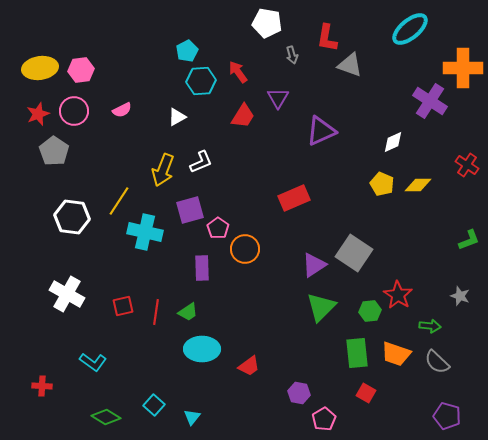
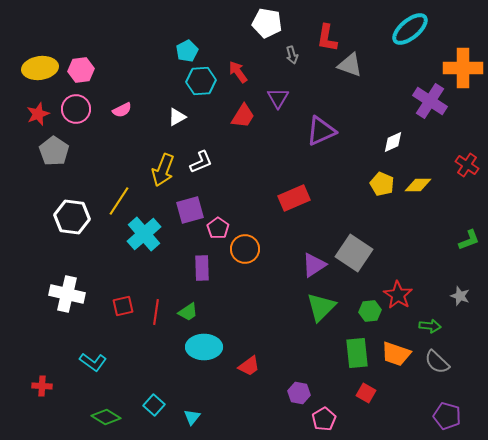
pink circle at (74, 111): moved 2 px right, 2 px up
cyan cross at (145, 232): moved 1 px left, 2 px down; rotated 36 degrees clockwise
white cross at (67, 294): rotated 16 degrees counterclockwise
cyan ellipse at (202, 349): moved 2 px right, 2 px up
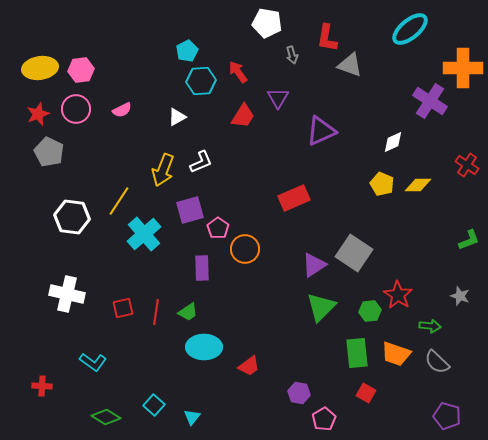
gray pentagon at (54, 151): moved 5 px left, 1 px down; rotated 8 degrees counterclockwise
red square at (123, 306): moved 2 px down
